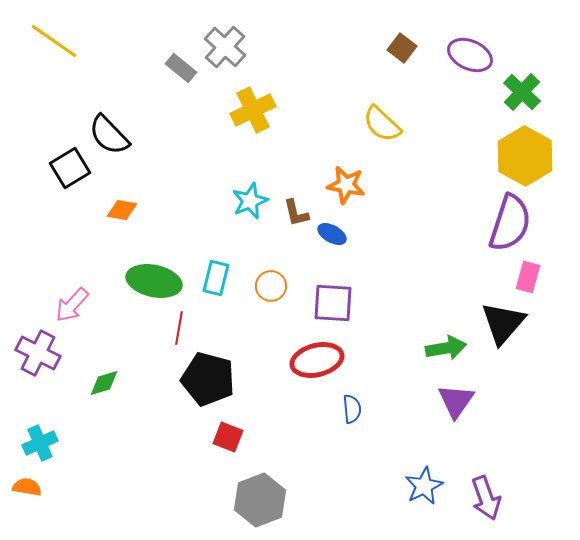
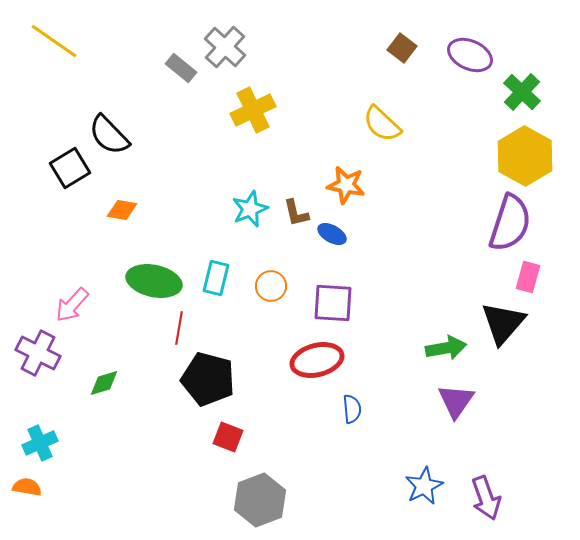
cyan star: moved 8 px down
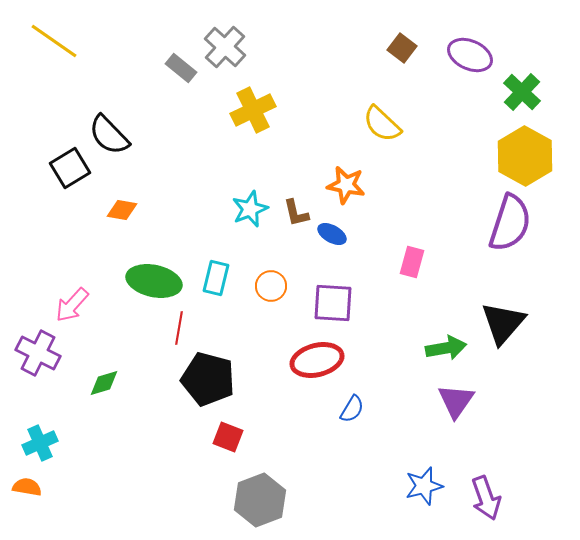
pink rectangle: moved 116 px left, 15 px up
blue semicircle: rotated 36 degrees clockwise
blue star: rotated 12 degrees clockwise
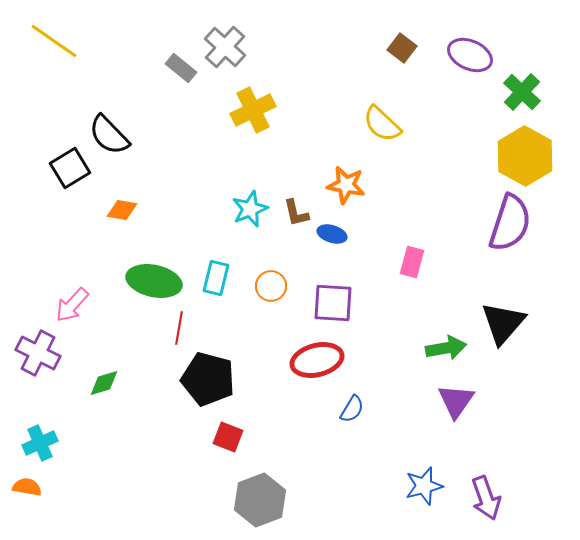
blue ellipse: rotated 12 degrees counterclockwise
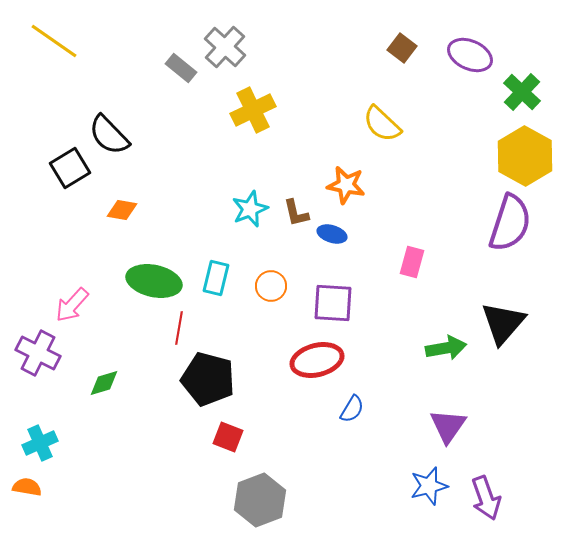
purple triangle: moved 8 px left, 25 px down
blue star: moved 5 px right
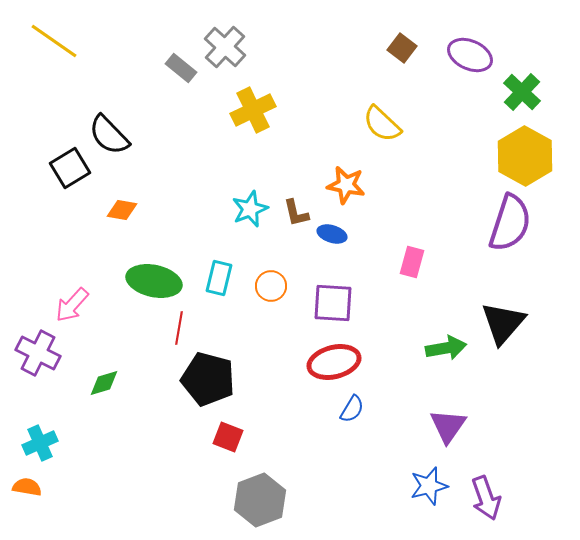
cyan rectangle: moved 3 px right
red ellipse: moved 17 px right, 2 px down
